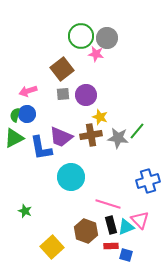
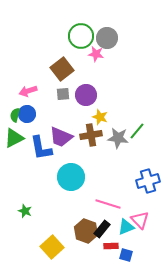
black rectangle: moved 9 px left, 4 px down; rotated 54 degrees clockwise
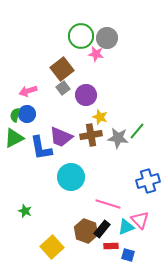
gray square: moved 6 px up; rotated 32 degrees counterclockwise
blue square: moved 2 px right
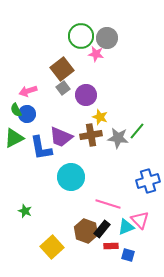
green semicircle: moved 1 px right, 5 px up; rotated 40 degrees counterclockwise
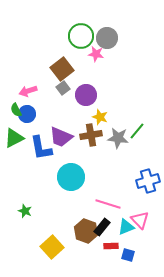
black rectangle: moved 2 px up
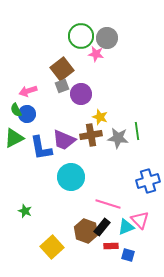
gray square: moved 1 px left, 2 px up; rotated 16 degrees clockwise
purple circle: moved 5 px left, 1 px up
green line: rotated 48 degrees counterclockwise
purple trapezoid: moved 3 px right, 3 px down
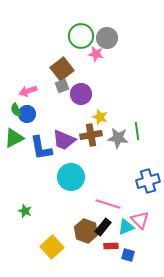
black rectangle: moved 1 px right
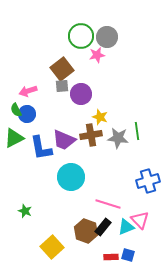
gray circle: moved 1 px up
pink star: moved 1 px right, 1 px down; rotated 21 degrees counterclockwise
gray square: rotated 16 degrees clockwise
red rectangle: moved 11 px down
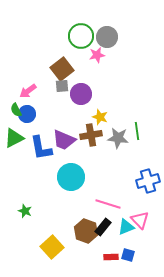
pink arrow: rotated 18 degrees counterclockwise
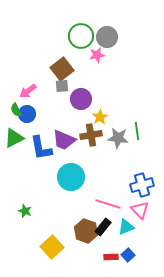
purple circle: moved 5 px down
yellow star: rotated 21 degrees clockwise
blue cross: moved 6 px left, 4 px down
pink triangle: moved 10 px up
blue square: rotated 32 degrees clockwise
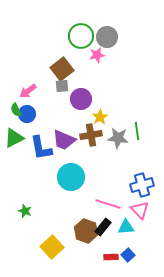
cyan triangle: rotated 18 degrees clockwise
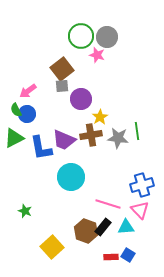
pink star: rotated 28 degrees clockwise
blue square: rotated 16 degrees counterclockwise
